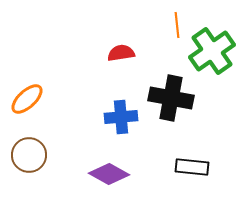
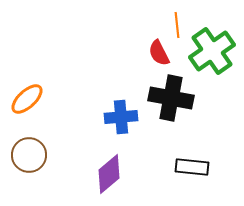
red semicircle: moved 38 px right; rotated 108 degrees counterclockwise
purple diamond: rotated 69 degrees counterclockwise
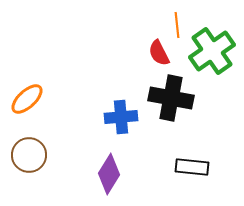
purple diamond: rotated 18 degrees counterclockwise
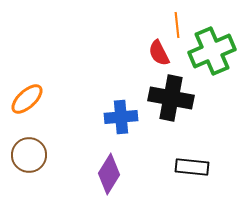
green cross: rotated 12 degrees clockwise
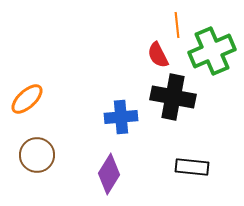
red semicircle: moved 1 px left, 2 px down
black cross: moved 2 px right, 1 px up
brown circle: moved 8 px right
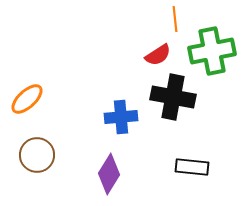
orange line: moved 2 px left, 6 px up
green cross: rotated 12 degrees clockwise
red semicircle: rotated 96 degrees counterclockwise
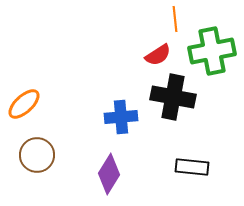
orange ellipse: moved 3 px left, 5 px down
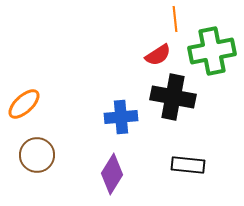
black rectangle: moved 4 px left, 2 px up
purple diamond: moved 3 px right
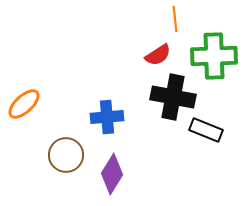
green cross: moved 2 px right, 5 px down; rotated 9 degrees clockwise
blue cross: moved 14 px left
brown circle: moved 29 px right
black rectangle: moved 18 px right, 35 px up; rotated 16 degrees clockwise
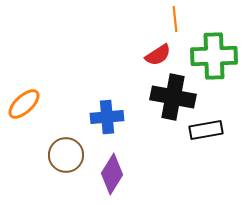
black rectangle: rotated 32 degrees counterclockwise
